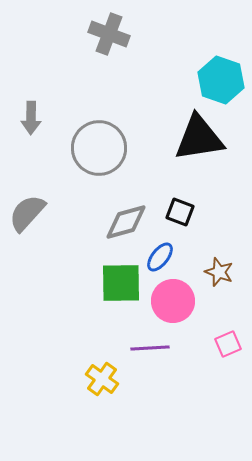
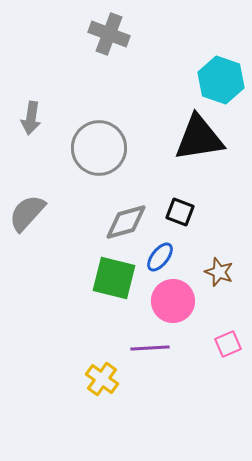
gray arrow: rotated 8 degrees clockwise
green square: moved 7 px left, 5 px up; rotated 15 degrees clockwise
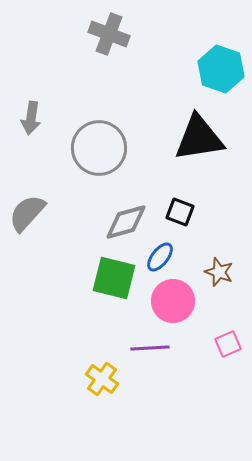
cyan hexagon: moved 11 px up
